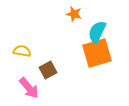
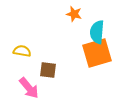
cyan semicircle: rotated 20 degrees counterclockwise
brown square: rotated 36 degrees clockwise
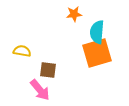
orange star: rotated 21 degrees counterclockwise
pink arrow: moved 11 px right, 2 px down
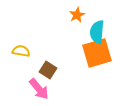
orange star: moved 3 px right, 1 px down; rotated 21 degrees counterclockwise
yellow semicircle: moved 1 px left
brown square: rotated 24 degrees clockwise
pink arrow: moved 1 px left, 1 px up
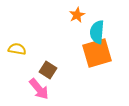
yellow semicircle: moved 4 px left, 2 px up
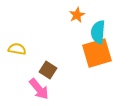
cyan semicircle: moved 1 px right
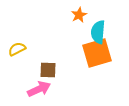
orange star: moved 2 px right
yellow semicircle: rotated 36 degrees counterclockwise
brown square: rotated 30 degrees counterclockwise
pink arrow: rotated 75 degrees counterclockwise
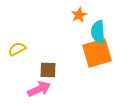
cyan semicircle: rotated 10 degrees counterclockwise
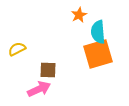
orange square: moved 1 px right, 1 px down
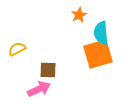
cyan semicircle: moved 3 px right, 1 px down
